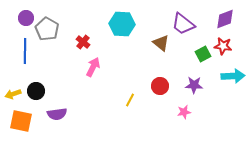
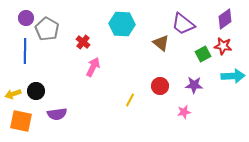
purple diamond: rotated 15 degrees counterclockwise
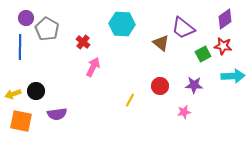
purple trapezoid: moved 4 px down
blue line: moved 5 px left, 4 px up
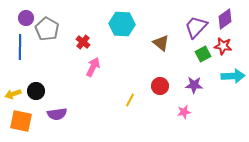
purple trapezoid: moved 13 px right, 1 px up; rotated 95 degrees clockwise
